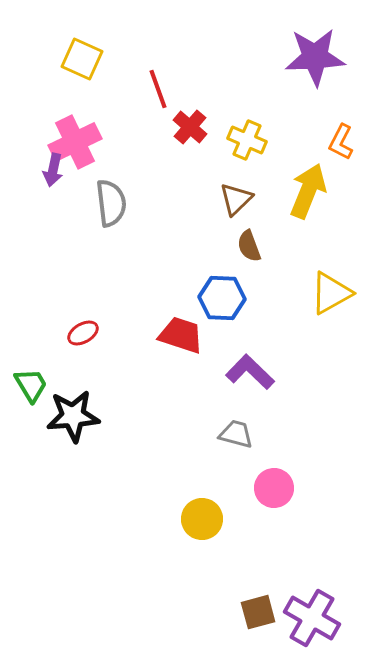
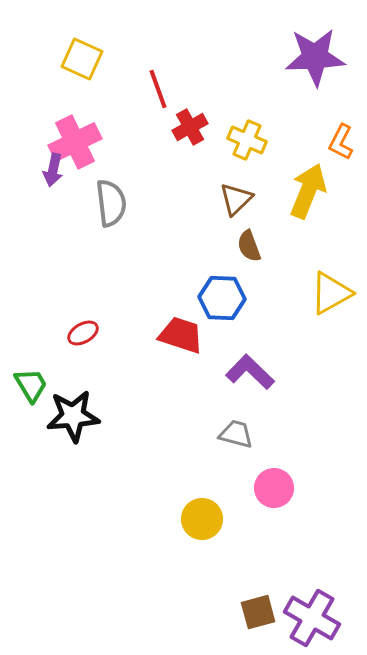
red cross: rotated 20 degrees clockwise
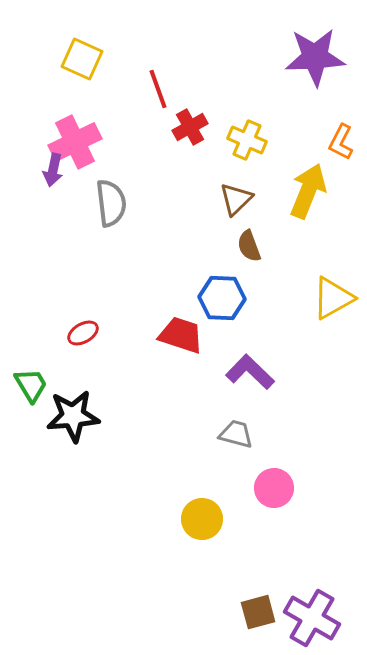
yellow triangle: moved 2 px right, 5 px down
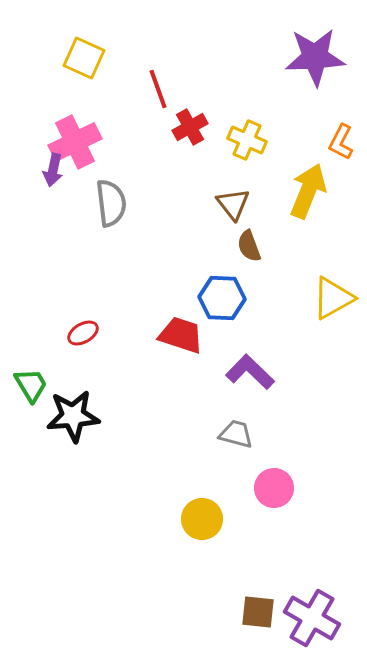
yellow square: moved 2 px right, 1 px up
brown triangle: moved 3 px left, 5 px down; rotated 24 degrees counterclockwise
brown square: rotated 21 degrees clockwise
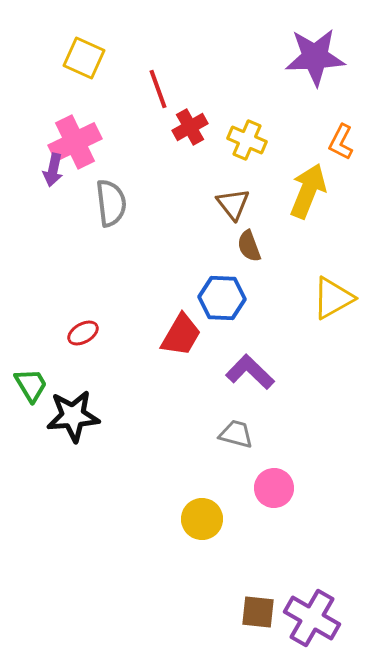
red trapezoid: rotated 102 degrees clockwise
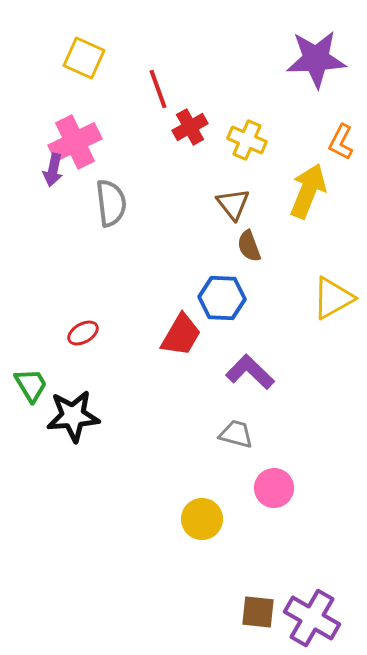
purple star: moved 1 px right, 2 px down
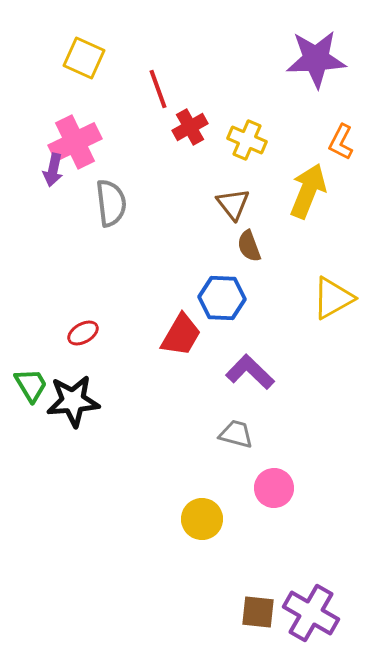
black star: moved 15 px up
purple cross: moved 1 px left, 5 px up
